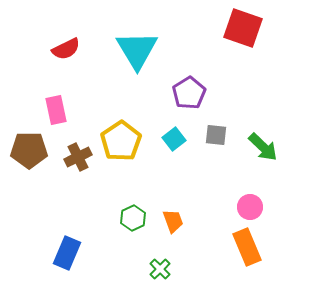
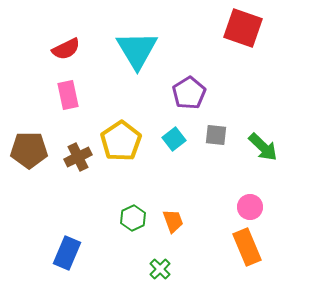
pink rectangle: moved 12 px right, 15 px up
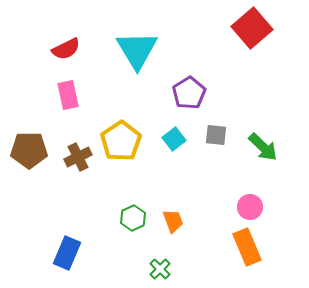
red square: moved 9 px right; rotated 30 degrees clockwise
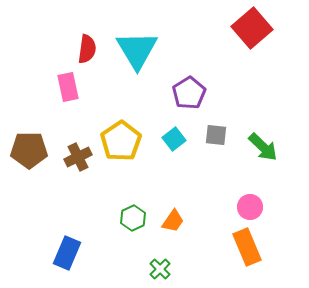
red semicircle: moved 21 px right; rotated 56 degrees counterclockwise
pink rectangle: moved 8 px up
orange trapezoid: rotated 55 degrees clockwise
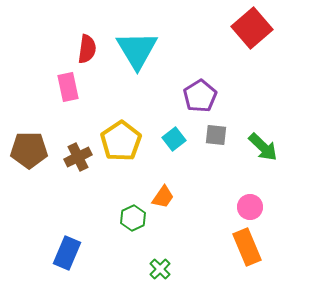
purple pentagon: moved 11 px right, 3 px down
orange trapezoid: moved 10 px left, 24 px up
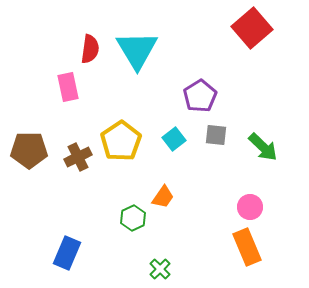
red semicircle: moved 3 px right
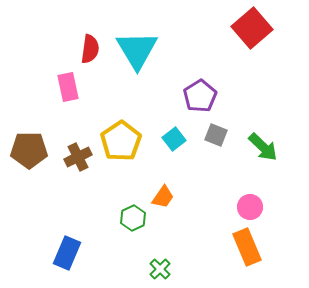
gray square: rotated 15 degrees clockwise
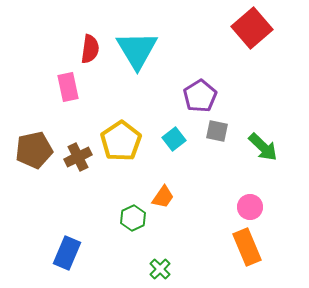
gray square: moved 1 px right, 4 px up; rotated 10 degrees counterclockwise
brown pentagon: moved 5 px right; rotated 12 degrees counterclockwise
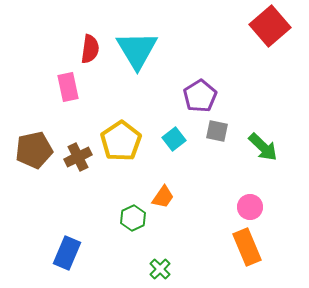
red square: moved 18 px right, 2 px up
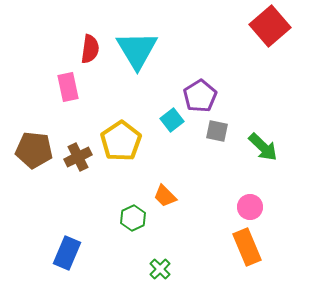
cyan square: moved 2 px left, 19 px up
brown pentagon: rotated 18 degrees clockwise
orange trapezoid: moved 2 px right, 1 px up; rotated 100 degrees clockwise
